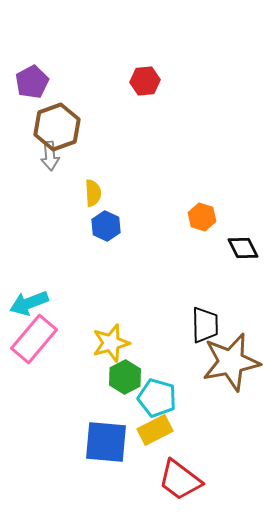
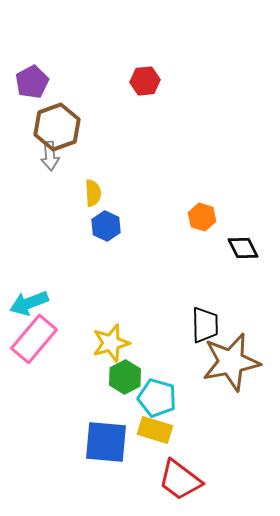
yellow rectangle: rotated 44 degrees clockwise
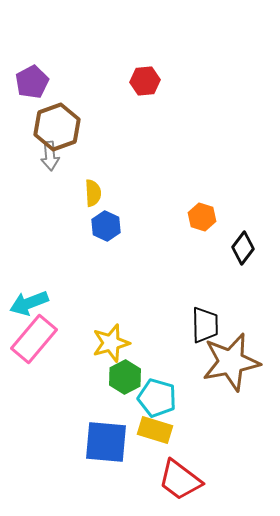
black diamond: rotated 64 degrees clockwise
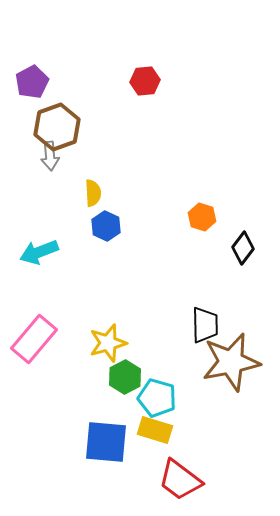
cyan arrow: moved 10 px right, 51 px up
yellow star: moved 3 px left
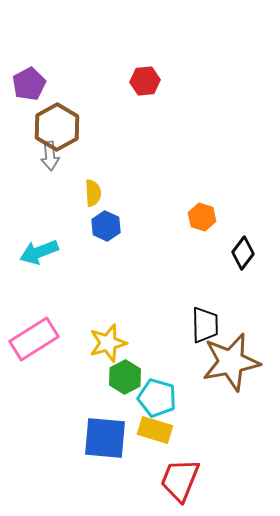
purple pentagon: moved 3 px left, 2 px down
brown hexagon: rotated 9 degrees counterclockwise
black diamond: moved 5 px down
pink rectangle: rotated 18 degrees clockwise
blue square: moved 1 px left, 4 px up
red trapezoid: rotated 75 degrees clockwise
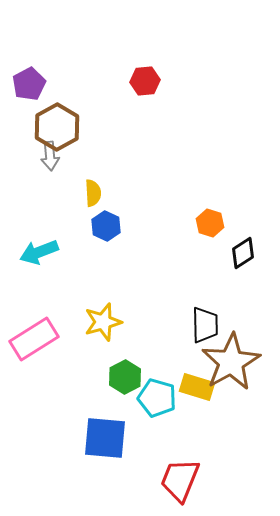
orange hexagon: moved 8 px right, 6 px down
black diamond: rotated 20 degrees clockwise
yellow star: moved 5 px left, 21 px up
brown star: rotated 18 degrees counterclockwise
yellow rectangle: moved 42 px right, 43 px up
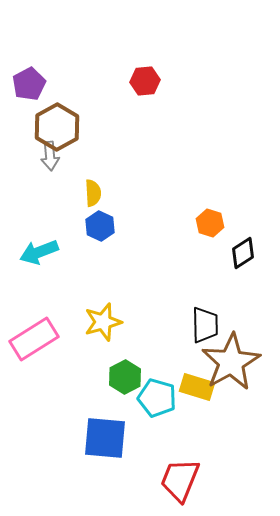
blue hexagon: moved 6 px left
